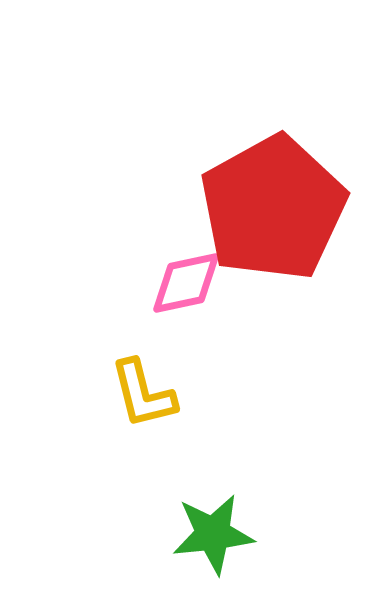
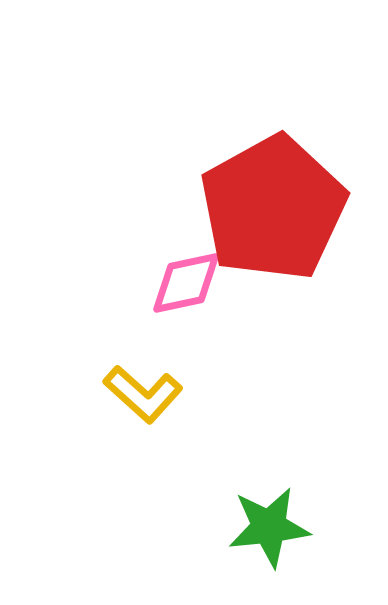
yellow L-shape: rotated 34 degrees counterclockwise
green star: moved 56 px right, 7 px up
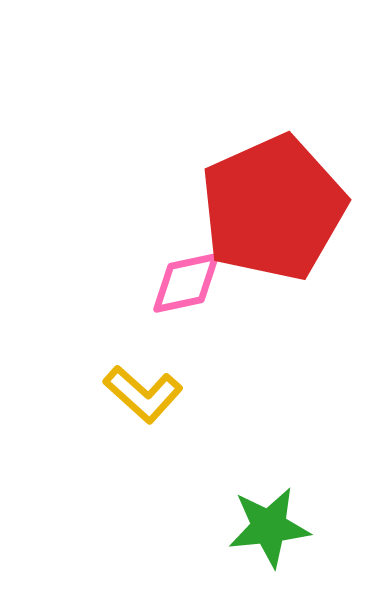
red pentagon: rotated 5 degrees clockwise
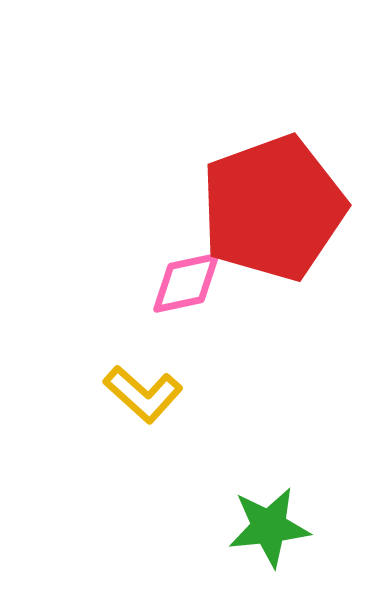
red pentagon: rotated 4 degrees clockwise
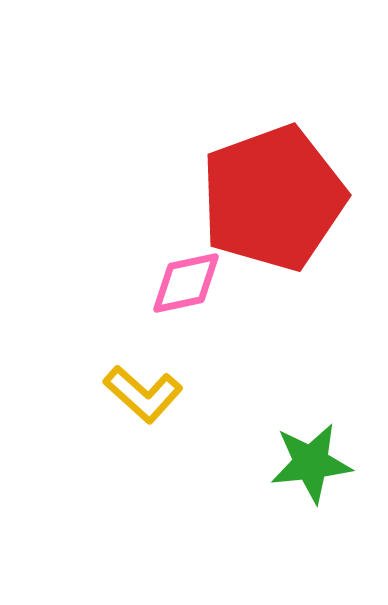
red pentagon: moved 10 px up
green star: moved 42 px right, 64 px up
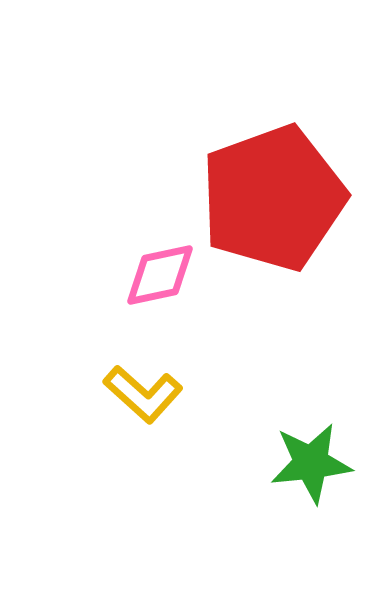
pink diamond: moved 26 px left, 8 px up
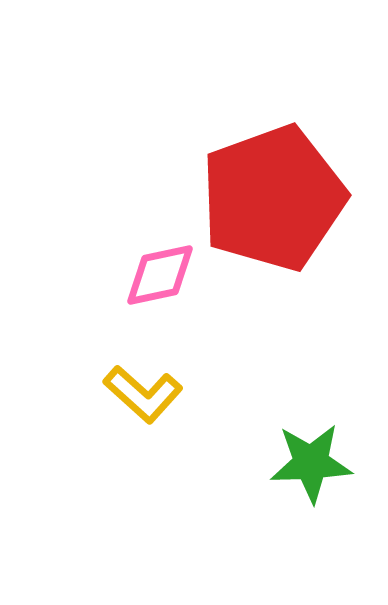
green star: rotated 4 degrees clockwise
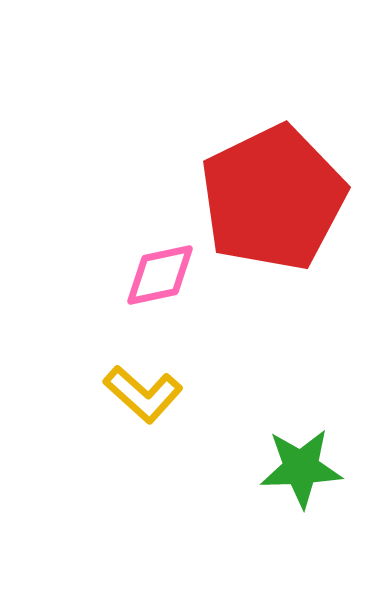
red pentagon: rotated 6 degrees counterclockwise
green star: moved 10 px left, 5 px down
